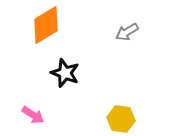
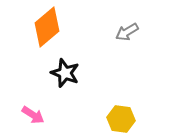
orange diamond: moved 1 px right, 2 px down; rotated 9 degrees counterclockwise
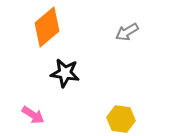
black star: rotated 12 degrees counterclockwise
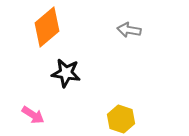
gray arrow: moved 2 px right, 2 px up; rotated 40 degrees clockwise
black star: moved 1 px right
yellow hexagon: rotated 12 degrees clockwise
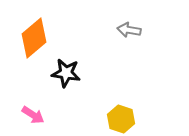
orange diamond: moved 13 px left, 11 px down
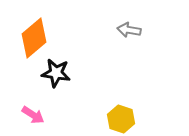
black star: moved 10 px left
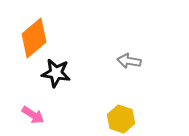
gray arrow: moved 31 px down
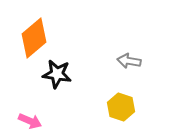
black star: moved 1 px right, 1 px down
pink arrow: moved 3 px left, 6 px down; rotated 10 degrees counterclockwise
yellow hexagon: moved 12 px up
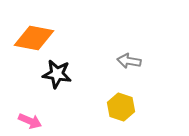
orange diamond: rotated 51 degrees clockwise
